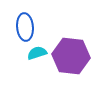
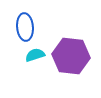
cyan semicircle: moved 2 px left, 2 px down
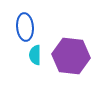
cyan semicircle: rotated 72 degrees counterclockwise
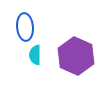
purple hexagon: moved 5 px right; rotated 18 degrees clockwise
